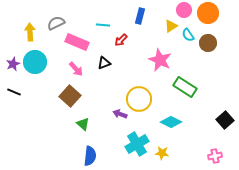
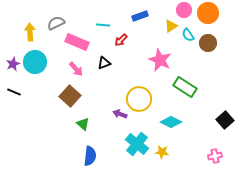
blue rectangle: rotated 56 degrees clockwise
cyan cross: rotated 20 degrees counterclockwise
yellow star: moved 1 px up
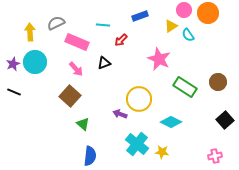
brown circle: moved 10 px right, 39 px down
pink star: moved 1 px left, 1 px up
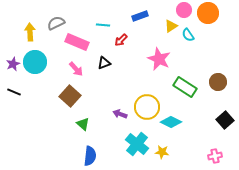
yellow circle: moved 8 px right, 8 px down
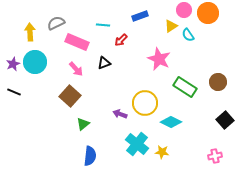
yellow circle: moved 2 px left, 4 px up
green triangle: rotated 40 degrees clockwise
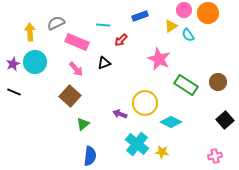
green rectangle: moved 1 px right, 2 px up
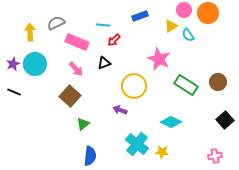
red arrow: moved 7 px left
cyan circle: moved 2 px down
yellow circle: moved 11 px left, 17 px up
purple arrow: moved 4 px up
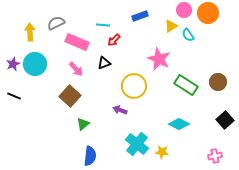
black line: moved 4 px down
cyan diamond: moved 8 px right, 2 px down
